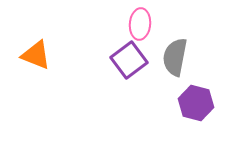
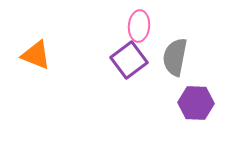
pink ellipse: moved 1 px left, 2 px down
purple hexagon: rotated 12 degrees counterclockwise
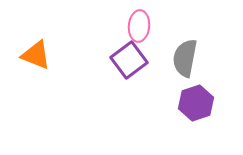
gray semicircle: moved 10 px right, 1 px down
purple hexagon: rotated 20 degrees counterclockwise
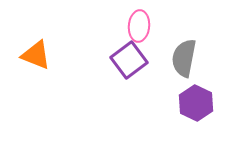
gray semicircle: moved 1 px left
purple hexagon: rotated 16 degrees counterclockwise
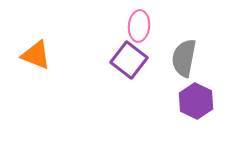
purple square: rotated 15 degrees counterclockwise
purple hexagon: moved 2 px up
